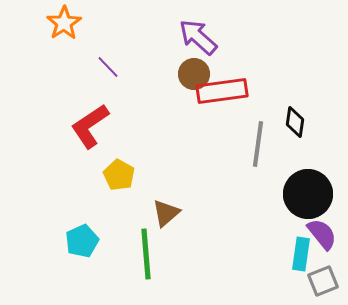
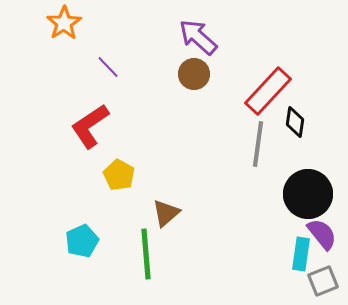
red rectangle: moved 46 px right; rotated 39 degrees counterclockwise
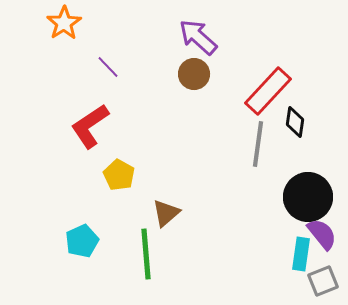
black circle: moved 3 px down
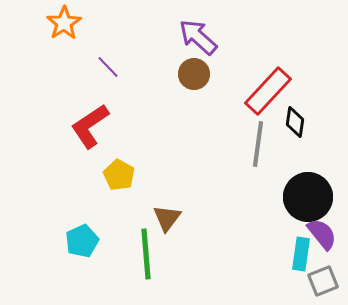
brown triangle: moved 1 px right, 5 px down; rotated 12 degrees counterclockwise
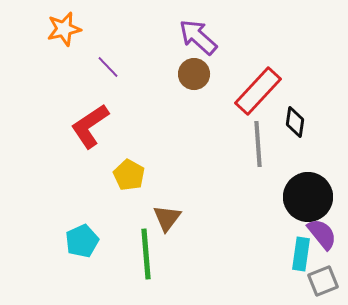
orange star: moved 6 px down; rotated 20 degrees clockwise
red rectangle: moved 10 px left
gray line: rotated 12 degrees counterclockwise
yellow pentagon: moved 10 px right
